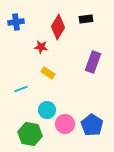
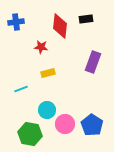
red diamond: moved 2 px right, 1 px up; rotated 25 degrees counterclockwise
yellow rectangle: rotated 48 degrees counterclockwise
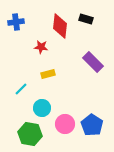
black rectangle: rotated 24 degrees clockwise
purple rectangle: rotated 65 degrees counterclockwise
yellow rectangle: moved 1 px down
cyan line: rotated 24 degrees counterclockwise
cyan circle: moved 5 px left, 2 px up
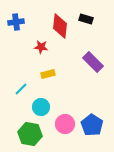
cyan circle: moved 1 px left, 1 px up
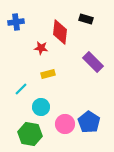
red diamond: moved 6 px down
red star: moved 1 px down
blue pentagon: moved 3 px left, 3 px up
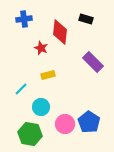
blue cross: moved 8 px right, 3 px up
red star: rotated 16 degrees clockwise
yellow rectangle: moved 1 px down
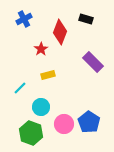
blue cross: rotated 21 degrees counterclockwise
red diamond: rotated 15 degrees clockwise
red star: moved 1 px down; rotated 16 degrees clockwise
cyan line: moved 1 px left, 1 px up
pink circle: moved 1 px left
green hexagon: moved 1 px right, 1 px up; rotated 10 degrees clockwise
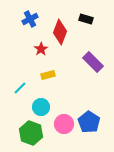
blue cross: moved 6 px right
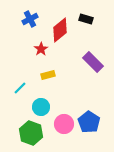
red diamond: moved 2 px up; rotated 30 degrees clockwise
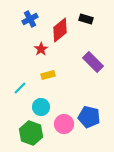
blue pentagon: moved 5 px up; rotated 20 degrees counterclockwise
